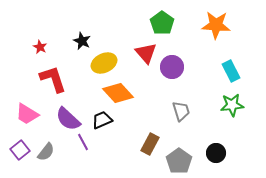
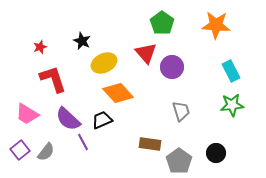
red star: rotated 24 degrees clockwise
brown rectangle: rotated 70 degrees clockwise
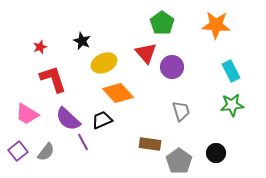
purple square: moved 2 px left, 1 px down
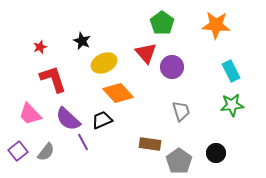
pink trapezoid: moved 3 px right; rotated 15 degrees clockwise
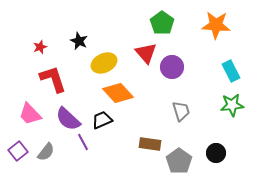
black star: moved 3 px left
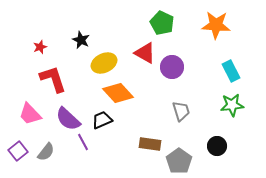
green pentagon: rotated 10 degrees counterclockwise
black star: moved 2 px right, 1 px up
red triangle: moved 1 px left; rotated 20 degrees counterclockwise
black circle: moved 1 px right, 7 px up
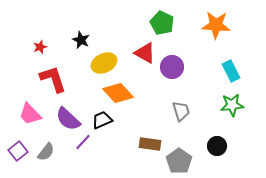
purple line: rotated 72 degrees clockwise
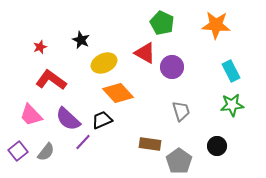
red L-shape: moved 2 px left, 1 px down; rotated 36 degrees counterclockwise
pink trapezoid: moved 1 px right, 1 px down
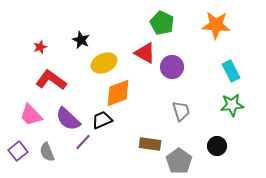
orange diamond: rotated 68 degrees counterclockwise
gray semicircle: moved 1 px right; rotated 120 degrees clockwise
